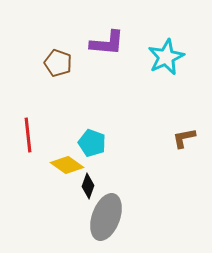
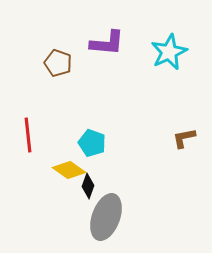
cyan star: moved 3 px right, 5 px up
yellow diamond: moved 2 px right, 5 px down
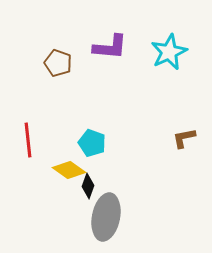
purple L-shape: moved 3 px right, 4 px down
red line: moved 5 px down
gray ellipse: rotated 9 degrees counterclockwise
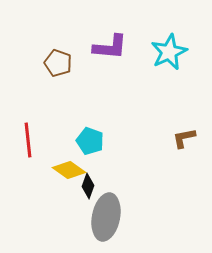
cyan pentagon: moved 2 px left, 2 px up
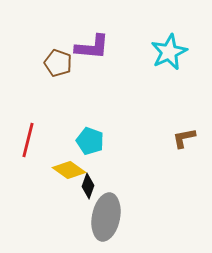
purple L-shape: moved 18 px left
red line: rotated 20 degrees clockwise
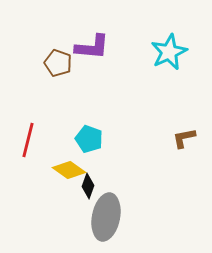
cyan pentagon: moved 1 px left, 2 px up
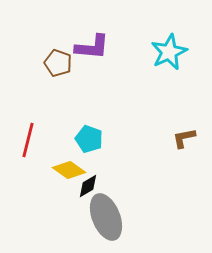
black diamond: rotated 40 degrees clockwise
gray ellipse: rotated 33 degrees counterclockwise
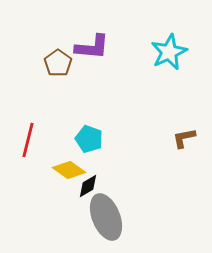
brown pentagon: rotated 16 degrees clockwise
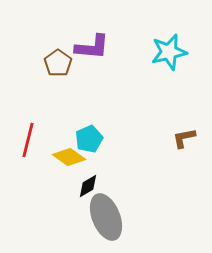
cyan star: rotated 12 degrees clockwise
cyan pentagon: rotated 28 degrees clockwise
yellow diamond: moved 13 px up
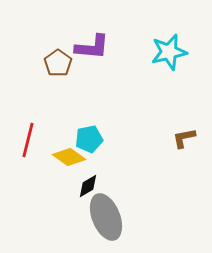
cyan pentagon: rotated 12 degrees clockwise
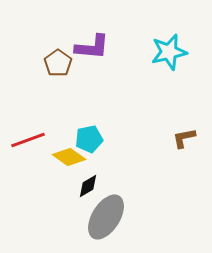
red line: rotated 56 degrees clockwise
gray ellipse: rotated 54 degrees clockwise
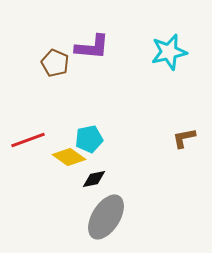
brown pentagon: moved 3 px left; rotated 12 degrees counterclockwise
black diamond: moved 6 px right, 7 px up; rotated 20 degrees clockwise
